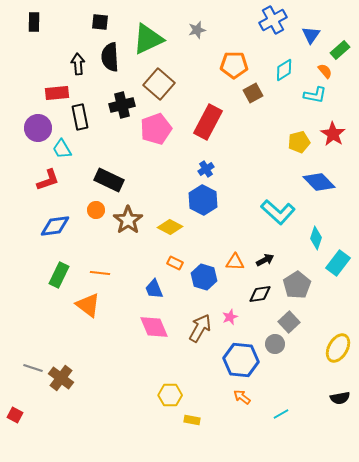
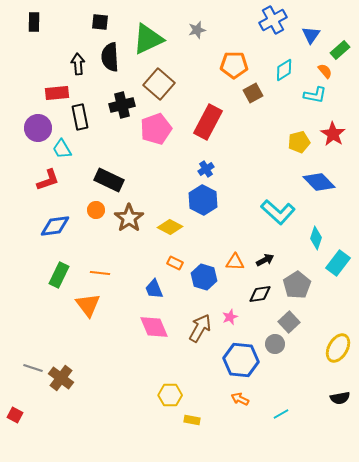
brown star at (128, 220): moved 1 px right, 2 px up
orange triangle at (88, 305): rotated 16 degrees clockwise
orange arrow at (242, 397): moved 2 px left, 2 px down; rotated 12 degrees counterclockwise
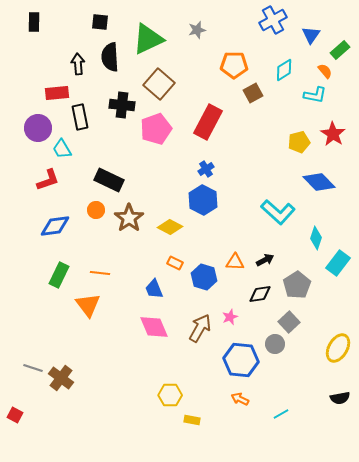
black cross at (122, 105): rotated 20 degrees clockwise
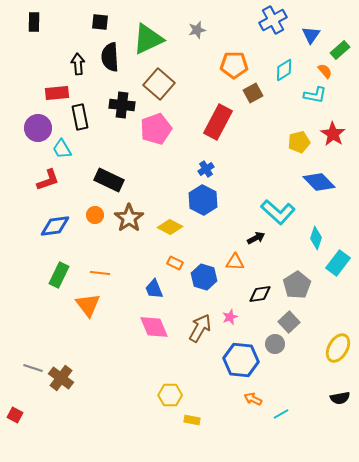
red rectangle at (208, 122): moved 10 px right
orange circle at (96, 210): moved 1 px left, 5 px down
black arrow at (265, 260): moved 9 px left, 22 px up
orange arrow at (240, 399): moved 13 px right
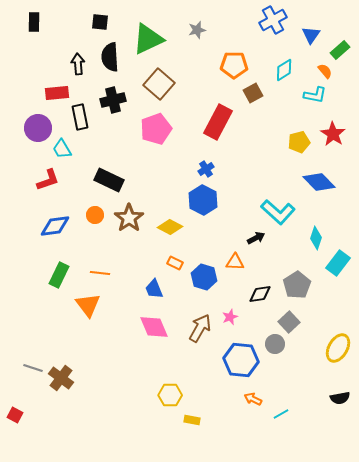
black cross at (122, 105): moved 9 px left, 5 px up; rotated 20 degrees counterclockwise
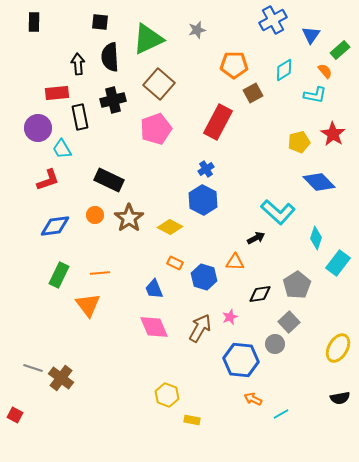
orange line at (100, 273): rotated 12 degrees counterclockwise
yellow hexagon at (170, 395): moved 3 px left; rotated 20 degrees clockwise
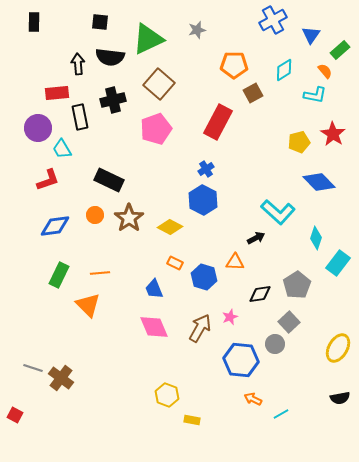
black semicircle at (110, 57): rotated 80 degrees counterclockwise
orange triangle at (88, 305): rotated 8 degrees counterclockwise
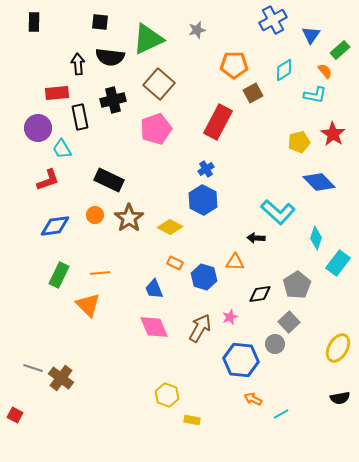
black arrow at (256, 238): rotated 150 degrees counterclockwise
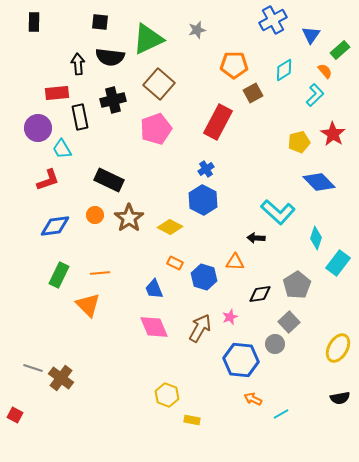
cyan L-shape at (315, 95): rotated 55 degrees counterclockwise
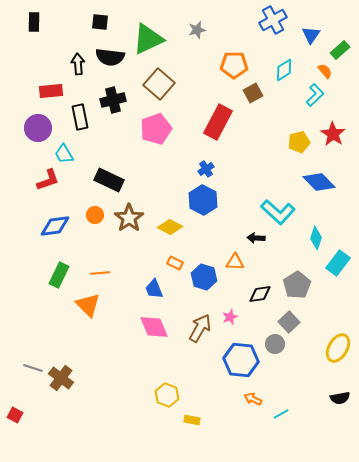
red rectangle at (57, 93): moved 6 px left, 2 px up
cyan trapezoid at (62, 149): moved 2 px right, 5 px down
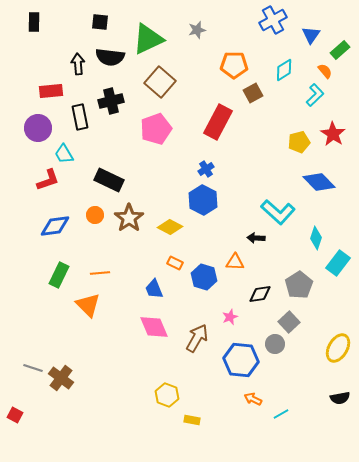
brown square at (159, 84): moved 1 px right, 2 px up
black cross at (113, 100): moved 2 px left, 1 px down
gray pentagon at (297, 285): moved 2 px right
brown arrow at (200, 328): moved 3 px left, 10 px down
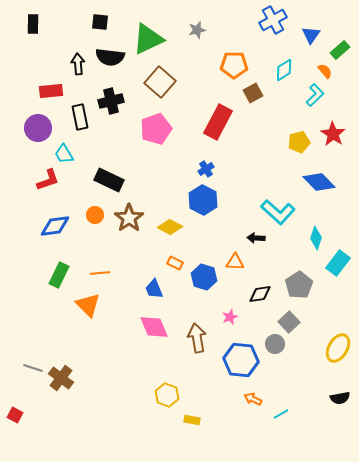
black rectangle at (34, 22): moved 1 px left, 2 px down
brown arrow at (197, 338): rotated 40 degrees counterclockwise
